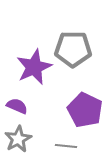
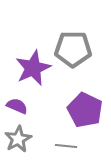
purple star: moved 1 px left, 1 px down
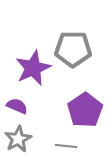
purple pentagon: rotated 12 degrees clockwise
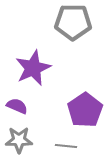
gray pentagon: moved 27 px up
gray star: moved 1 px right, 1 px down; rotated 28 degrees clockwise
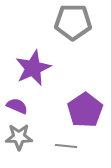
gray star: moved 3 px up
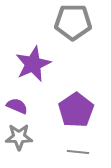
purple star: moved 4 px up
purple pentagon: moved 9 px left
gray line: moved 12 px right, 6 px down
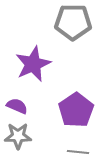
gray star: moved 1 px left, 1 px up
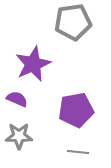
gray pentagon: rotated 9 degrees counterclockwise
purple semicircle: moved 7 px up
purple pentagon: rotated 24 degrees clockwise
gray star: moved 1 px right
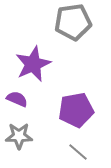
gray line: rotated 35 degrees clockwise
